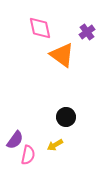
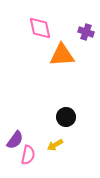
purple cross: moved 1 px left; rotated 35 degrees counterclockwise
orange triangle: rotated 40 degrees counterclockwise
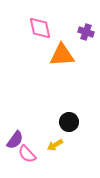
black circle: moved 3 px right, 5 px down
pink semicircle: moved 1 px left, 1 px up; rotated 126 degrees clockwise
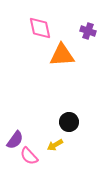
purple cross: moved 2 px right, 1 px up
pink semicircle: moved 2 px right, 2 px down
